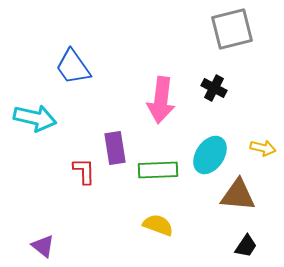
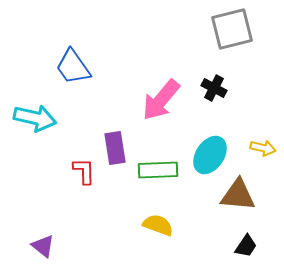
pink arrow: rotated 33 degrees clockwise
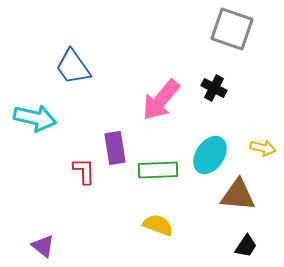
gray square: rotated 33 degrees clockwise
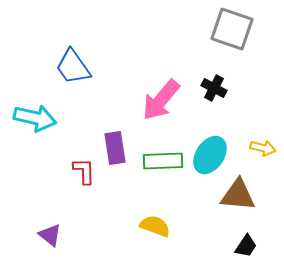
green rectangle: moved 5 px right, 9 px up
yellow semicircle: moved 3 px left, 1 px down
purple triangle: moved 7 px right, 11 px up
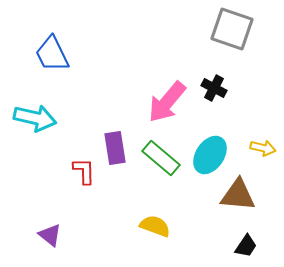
blue trapezoid: moved 21 px left, 13 px up; rotated 9 degrees clockwise
pink arrow: moved 6 px right, 2 px down
green rectangle: moved 2 px left, 3 px up; rotated 42 degrees clockwise
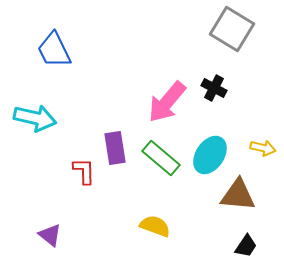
gray square: rotated 12 degrees clockwise
blue trapezoid: moved 2 px right, 4 px up
